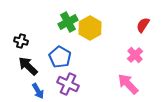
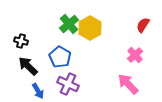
green cross: moved 1 px right, 2 px down; rotated 12 degrees counterclockwise
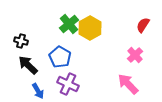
black arrow: moved 1 px up
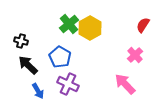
pink arrow: moved 3 px left
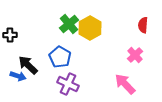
red semicircle: rotated 28 degrees counterclockwise
black cross: moved 11 px left, 6 px up; rotated 16 degrees counterclockwise
blue arrow: moved 20 px left, 15 px up; rotated 42 degrees counterclockwise
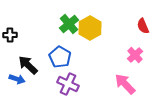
red semicircle: moved 1 px down; rotated 28 degrees counterclockwise
blue arrow: moved 1 px left, 3 px down
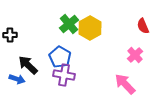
purple cross: moved 4 px left, 9 px up; rotated 15 degrees counterclockwise
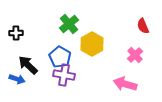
yellow hexagon: moved 2 px right, 16 px down
black cross: moved 6 px right, 2 px up
pink arrow: rotated 30 degrees counterclockwise
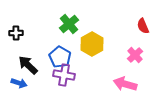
blue arrow: moved 2 px right, 4 px down
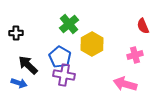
pink cross: rotated 28 degrees clockwise
